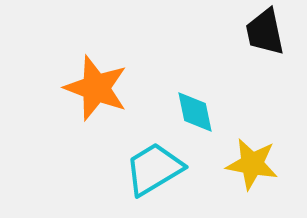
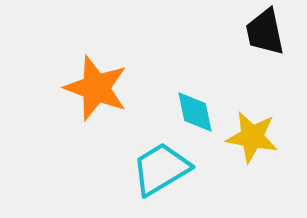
yellow star: moved 27 px up
cyan trapezoid: moved 7 px right
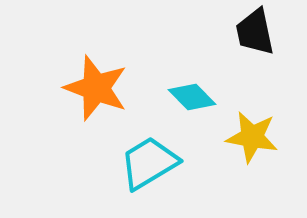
black trapezoid: moved 10 px left
cyan diamond: moved 3 px left, 15 px up; rotated 33 degrees counterclockwise
cyan trapezoid: moved 12 px left, 6 px up
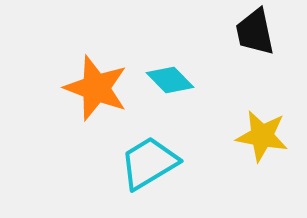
cyan diamond: moved 22 px left, 17 px up
yellow star: moved 10 px right, 1 px up
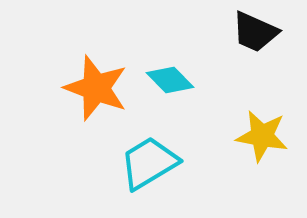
black trapezoid: rotated 54 degrees counterclockwise
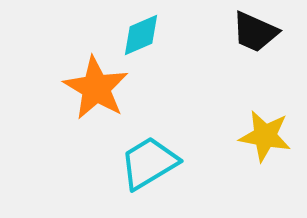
cyan diamond: moved 29 px left, 45 px up; rotated 69 degrees counterclockwise
orange star: rotated 10 degrees clockwise
yellow star: moved 3 px right
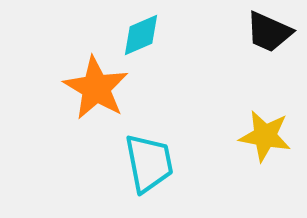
black trapezoid: moved 14 px right
cyan trapezoid: rotated 110 degrees clockwise
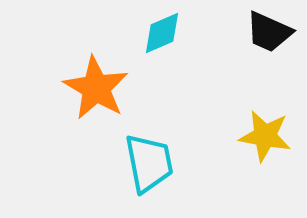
cyan diamond: moved 21 px right, 2 px up
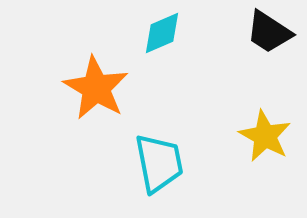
black trapezoid: rotated 9 degrees clockwise
yellow star: rotated 18 degrees clockwise
cyan trapezoid: moved 10 px right
